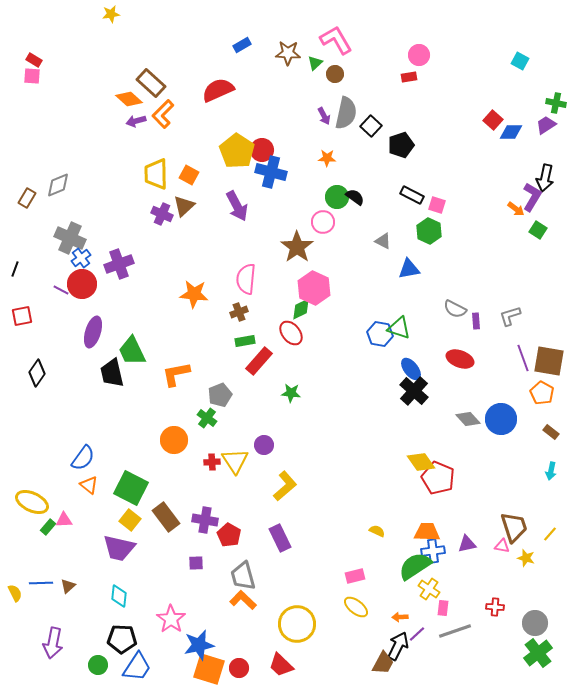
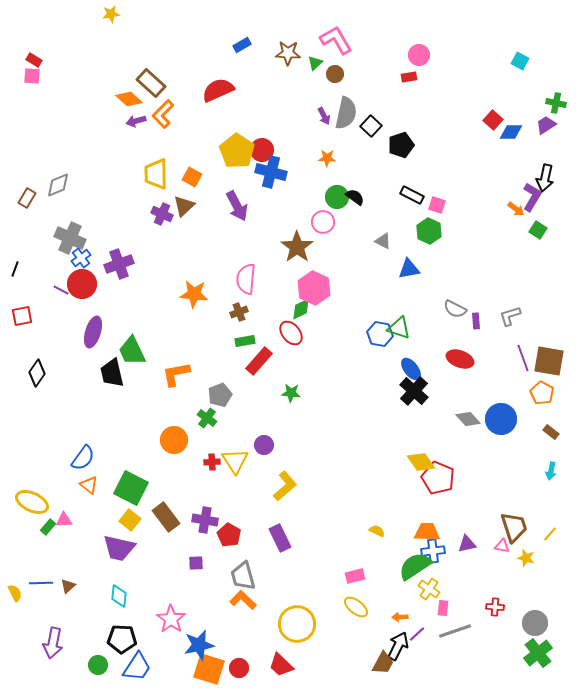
orange square at (189, 175): moved 3 px right, 2 px down
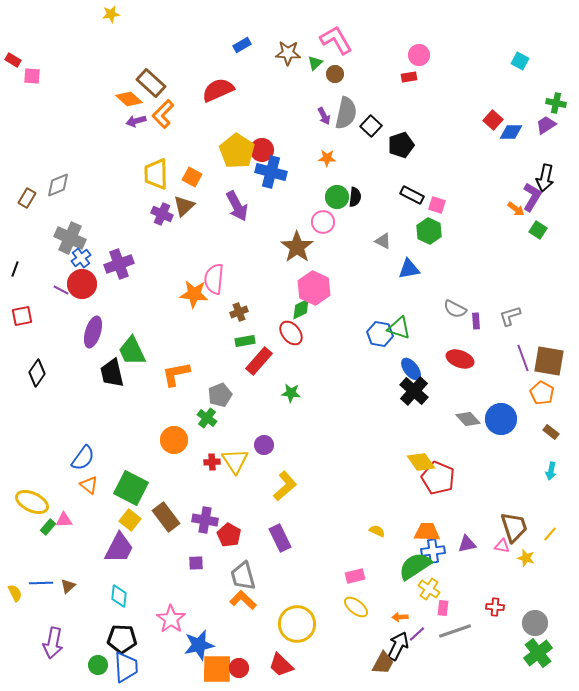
red rectangle at (34, 60): moved 21 px left
black semicircle at (355, 197): rotated 60 degrees clockwise
pink semicircle at (246, 279): moved 32 px left
purple trapezoid at (119, 548): rotated 76 degrees counterclockwise
blue trapezoid at (137, 667): moved 11 px left; rotated 36 degrees counterclockwise
orange square at (209, 669): moved 8 px right; rotated 16 degrees counterclockwise
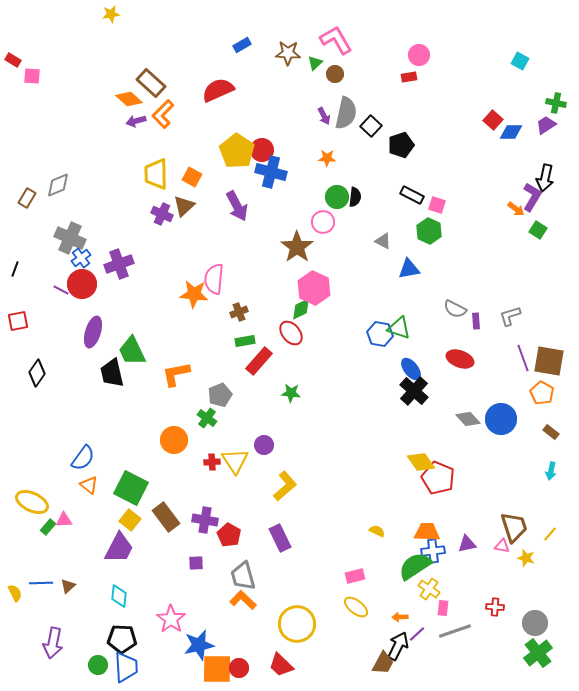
red square at (22, 316): moved 4 px left, 5 px down
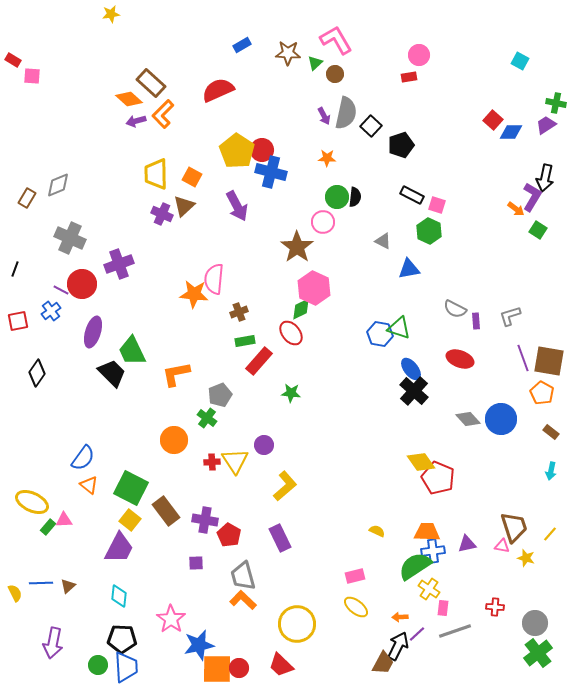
blue cross at (81, 258): moved 30 px left, 53 px down
black trapezoid at (112, 373): rotated 148 degrees clockwise
brown rectangle at (166, 517): moved 6 px up
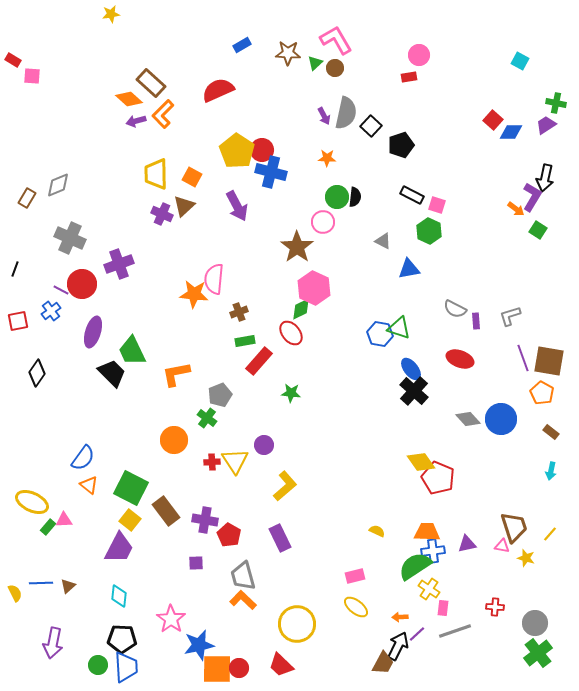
brown circle at (335, 74): moved 6 px up
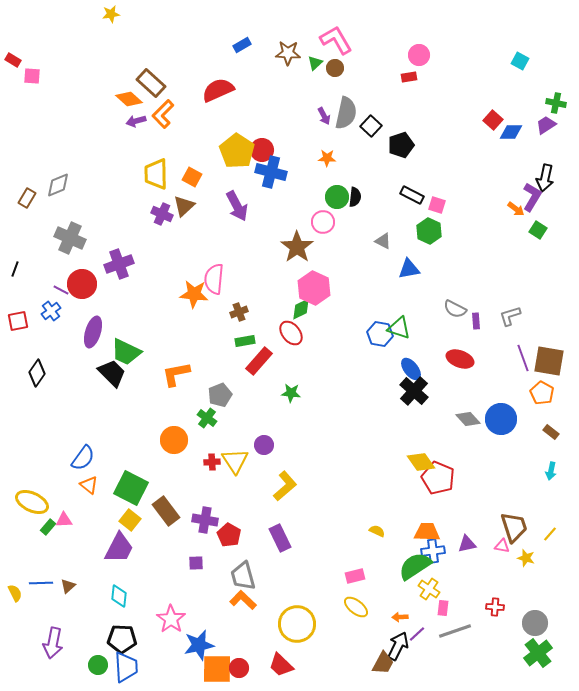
green trapezoid at (132, 351): moved 6 px left, 1 px down; rotated 40 degrees counterclockwise
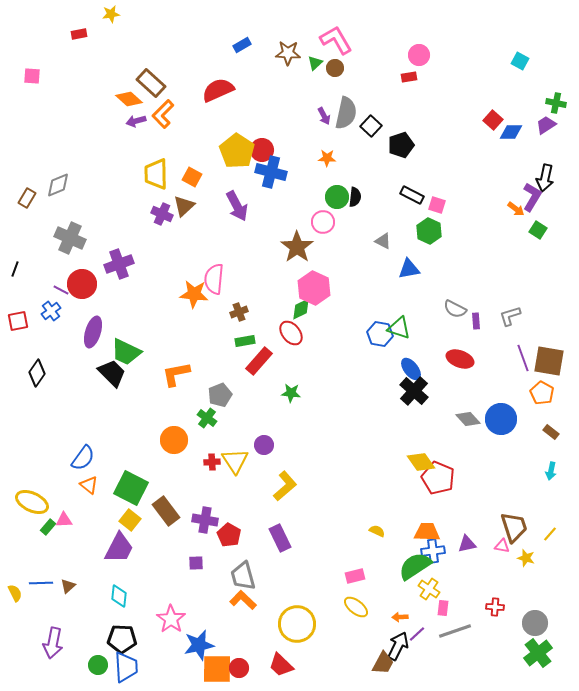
red rectangle at (13, 60): moved 66 px right, 26 px up; rotated 42 degrees counterclockwise
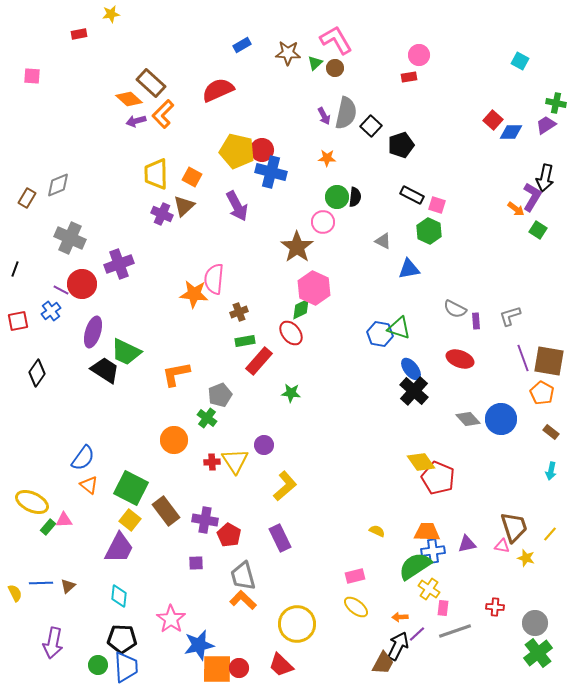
yellow pentagon at (237, 151): rotated 20 degrees counterclockwise
black trapezoid at (112, 373): moved 7 px left, 3 px up; rotated 12 degrees counterclockwise
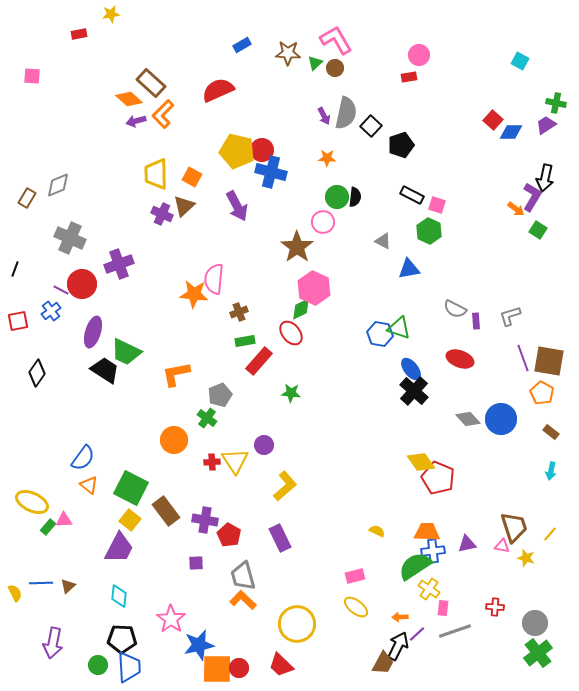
blue trapezoid at (126, 667): moved 3 px right
